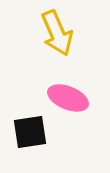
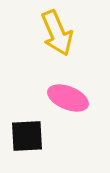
black square: moved 3 px left, 4 px down; rotated 6 degrees clockwise
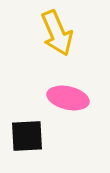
pink ellipse: rotated 9 degrees counterclockwise
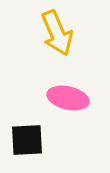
black square: moved 4 px down
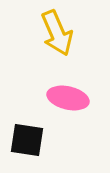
black square: rotated 12 degrees clockwise
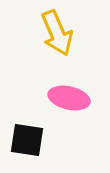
pink ellipse: moved 1 px right
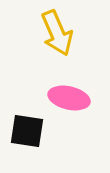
black square: moved 9 px up
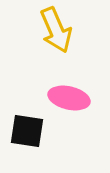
yellow arrow: moved 1 px left, 3 px up
